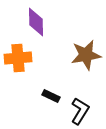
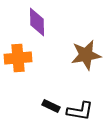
purple diamond: moved 1 px right
black rectangle: moved 10 px down
black L-shape: rotated 68 degrees clockwise
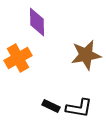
orange cross: rotated 24 degrees counterclockwise
black L-shape: moved 1 px left, 3 px up
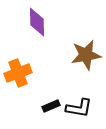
orange cross: moved 15 px down; rotated 8 degrees clockwise
black rectangle: rotated 48 degrees counterclockwise
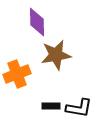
brown star: moved 30 px left
orange cross: moved 1 px left, 1 px down
black rectangle: rotated 24 degrees clockwise
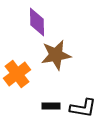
orange cross: rotated 16 degrees counterclockwise
black L-shape: moved 4 px right
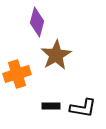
purple diamond: rotated 16 degrees clockwise
brown star: rotated 20 degrees counterclockwise
orange cross: rotated 20 degrees clockwise
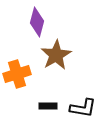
black rectangle: moved 3 px left
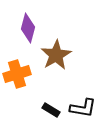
purple diamond: moved 9 px left, 6 px down
black rectangle: moved 3 px right, 4 px down; rotated 30 degrees clockwise
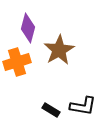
brown star: moved 3 px right, 5 px up
orange cross: moved 12 px up
black L-shape: moved 2 px up
